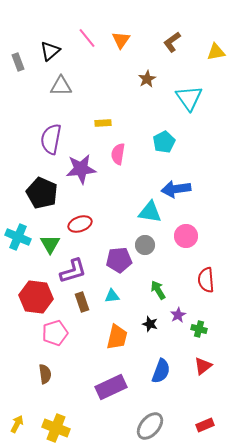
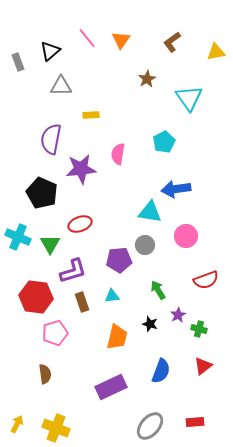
yellow rectangle at (103, 123): moved 12 px left, 8 px up
red semicircle at (206, 280): rotated 105 degrees counterclockwise
red rectangle at (205, 425): moved 10 px left, 3 px up; rotated 18 degrees clockwise
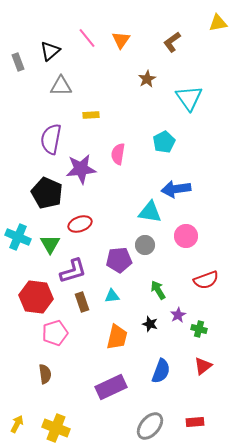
yellow triangle at (216, 52): moved 2 px right, 29 px up
black pentagon at (42, 193): moved 5 px right
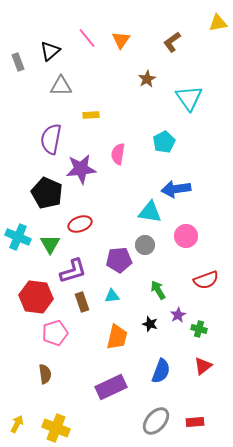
gray ellipse at (150, 426): moved 6 px right, 5 px up
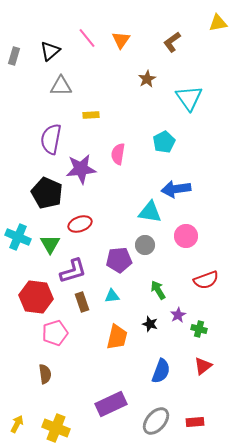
gray rectangle at (18, 62): moved 4 px left, 6 px up; rotated 36 degrees clockwise
purple rectangle at (111, 387): moved 17 px down
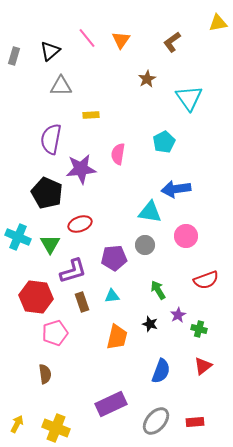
purple pentagon at (119, 260): moved 5 px left, 2 px up
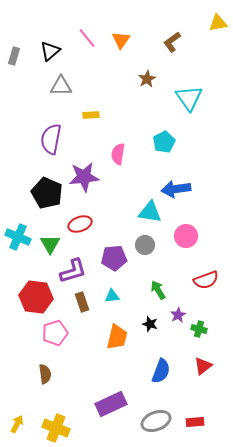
purple star at (81, 169): moved 3 px right, 8 px down
gray ellipse at (156, 421): rotated 28 degrees clockwise
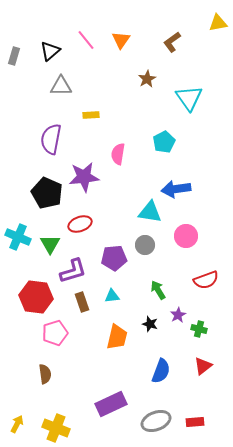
pink line at (87, 38): moved 1 px left, 2 px down
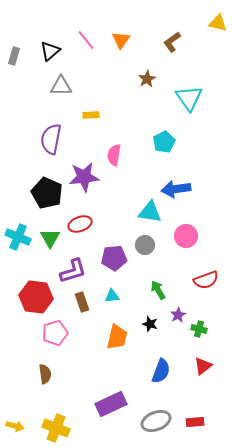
yellow triangle at (218, 23): rotated 24 degrees clockwise
pink semicircle at (118, 154): moved 4 px left, 1 px down
green triangle at (50, 244): moved 6 px up
yellow arrow at (17, 424): moved 2 px left, 2 px down; rotated 78 degrees clockwise
